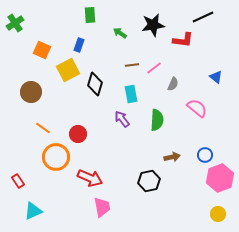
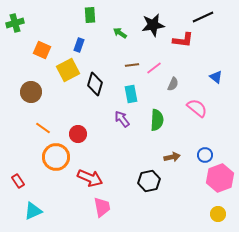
green cross: rotated 18 degrees clockwise
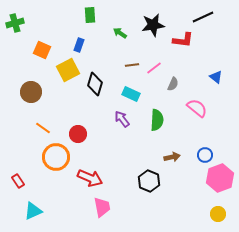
cyan rectangle: rotated 54 degrees counterclockwise
black hexagon: rotated 25 degrees counterclockwise
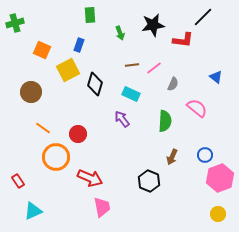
black line: rotated 20 degrees counterclockwise
green arrow: rotated 144 degrees counterclockwise
green semicircle: moved 8 px right, 1 px down
brown arrow: rotated 126 degrees clockwise
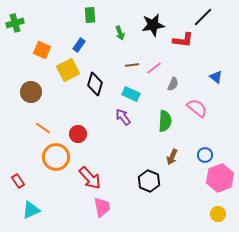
blue rectangle: rotated 16 degrees clockwise
purple arrow: moved 1 px right, 2 px up
red arrow: rotated 25 degrees clockwise
cyan triangle: moved 2 px left, 1 px up
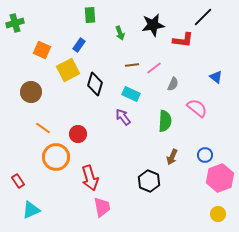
red arrow: rotated 25 degrees clockwise
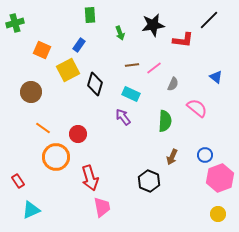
black line: moved 6 px right, 3 px down
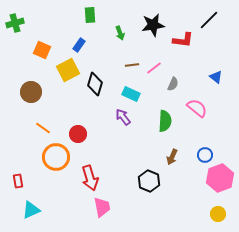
red rectangle: rotated 24 degrees clockwise
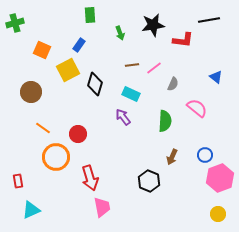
black line: rotated 35 degrees clockwise
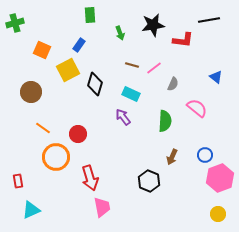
brown line: rotated 24 degrees clockwise
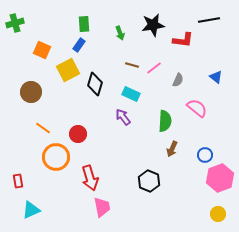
green rectangle: moved 6 px left, 9 px down
gray semicircle: moved 5 px right, 4 px up
brown arrow: moved 8 px up
